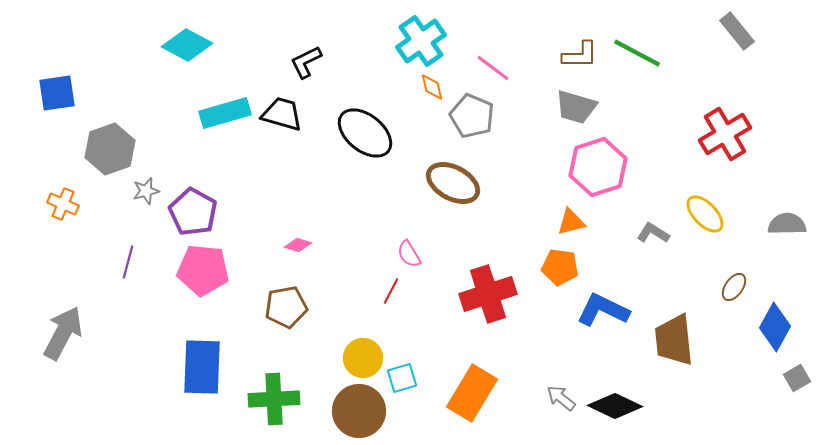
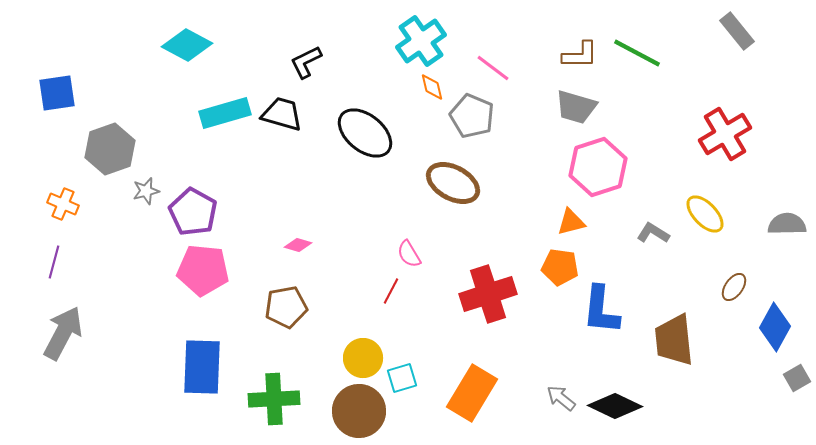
purple line at (128, 262): moved 74 px left
blue L-shape at (603, 310): moved 2 px left; rotated 110 degrees counterclockwise
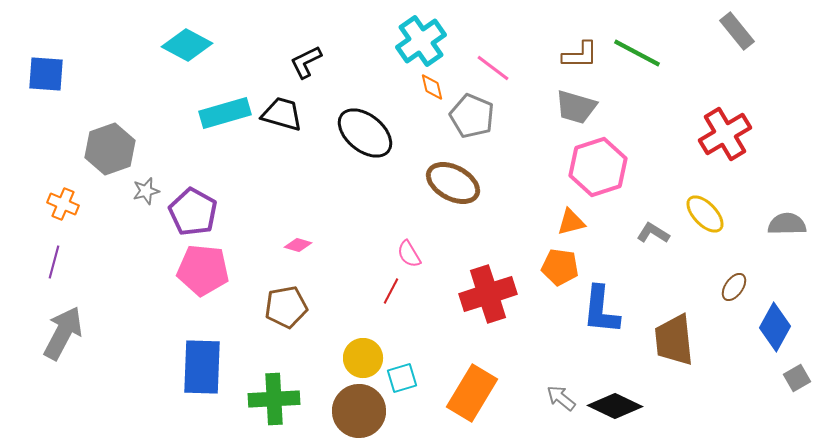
blue square at (57, 93): moved 11 px left, 19 px up; rotated 12 degrees clockwise
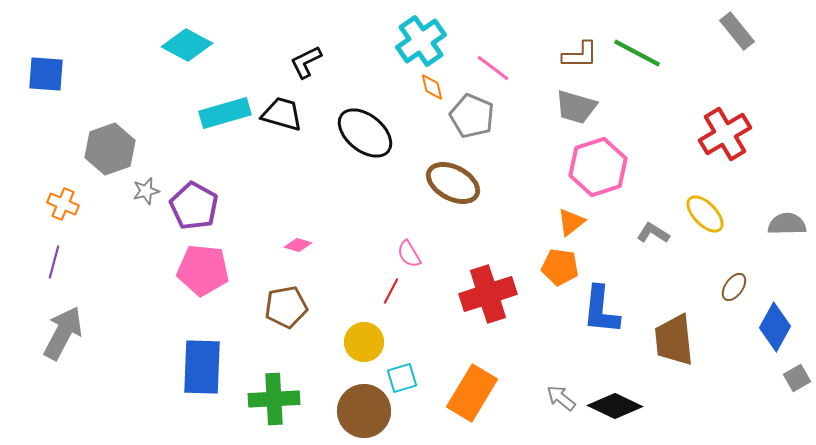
purple pentagon at (193, 212): moved 1 px right, 6 px up
orange triangle at (571, 222): rotated 24 degrees counterclockwise
yellow circle at (363, 358): moved 1 px right, 16 px up
brown circle at (359, 411): moved 5 px right
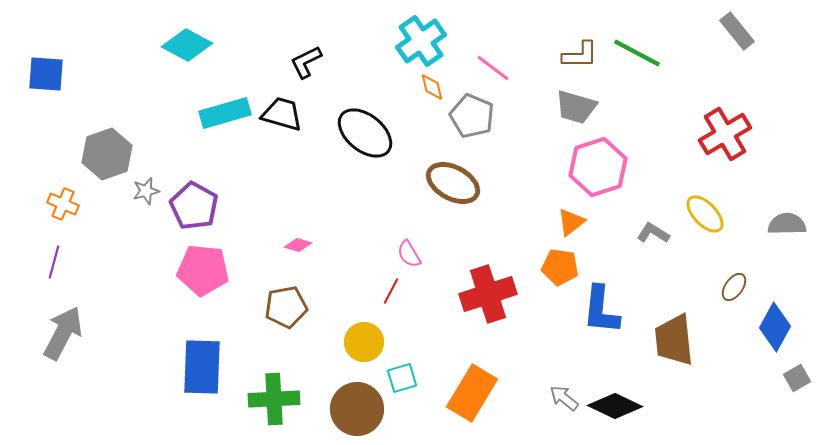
gray hexagon at (110, 149): moved 3 px left, 5 px down
gray arrow at (561, 398): moved 3 px right
brown circle at (364, 411): moved 7 px left, 2 px up
